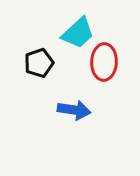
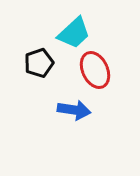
cyan trapezoid: moved 4 px left
red ellipse: moved 9 px left, 8 px down; rotated 27 degrees counterclockwise
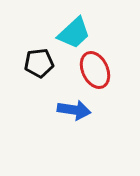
black pentagon: rotated 12 degrees clockwise
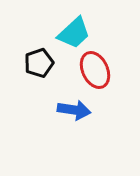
black pentagon: rotated 12 degrees counterclockwise
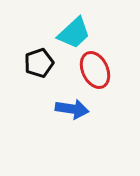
blue arrow: moved 2 px left, 1 px up
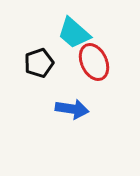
cyan trapezoid: rotated 84 degrees clockwise
red ellipse: moved 1 px left, 8 px up
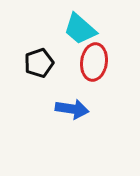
cyan trapezoid: moved 6 px right, 4 px up
red ellipse: rotated 33 degrees clockwise
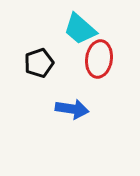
red ellipse: moved 5 px right, 3 px up
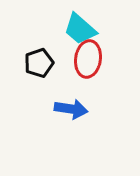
red ellipse: moved 11 px left
blue arrow: moved 1 px left
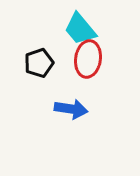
cyan trapezoid: rotated 9 degrees clockwise
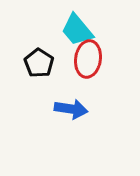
cyan trapezoid: moved 3 px left, 1 px down
black pentagon: rotated 20 degrees counterclockwise
